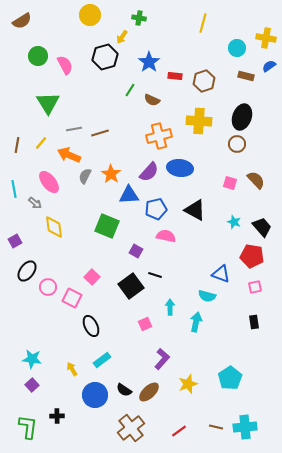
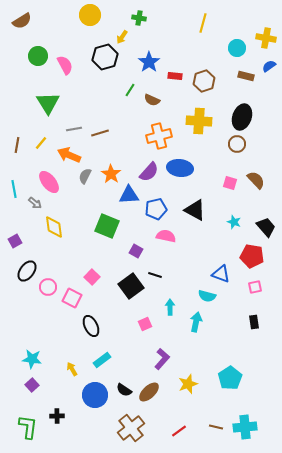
black trapezoid at (262, 227): moved 4 px right
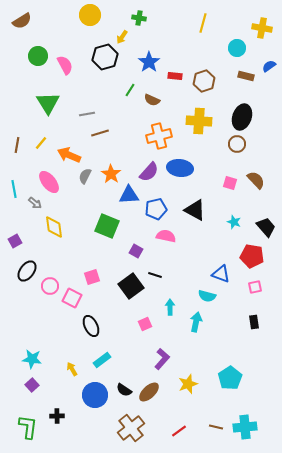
yellow cross at (266, 38): moved 4 px left, 10 px up
gray line at (74, 129): moved 13 px right, 15 px up
pink square at (92, 277): rotated 28 degrees clockwise
pink circle at (48, 287): moved 2 px right, 1 px up
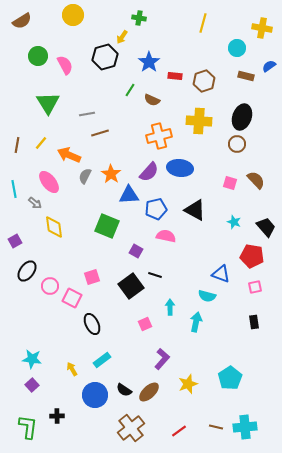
yellow circle at (90, 15): moved 17 px left
black ellipse at (91, 326): moved 1 px right, 2 px up
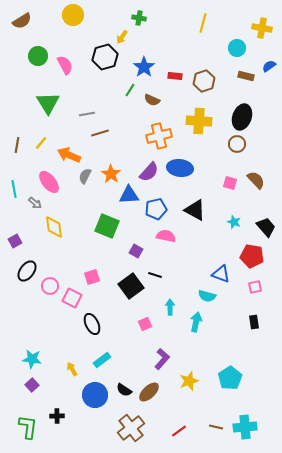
blue star at (149, 62): moved 5 px left, 5 px down
yellow star at (188, 384): moved 1 px right, 3 px up
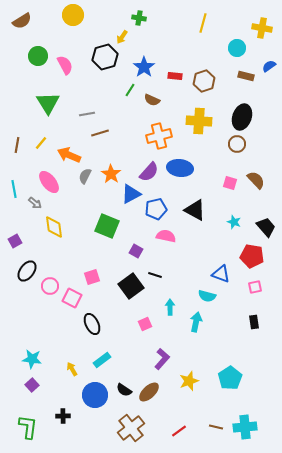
blue triangle at (129, 195): moved 2 px right, 1 px up; rotated 25 degrees counterclockwise
black cross at (57, 416): moved 6 px right
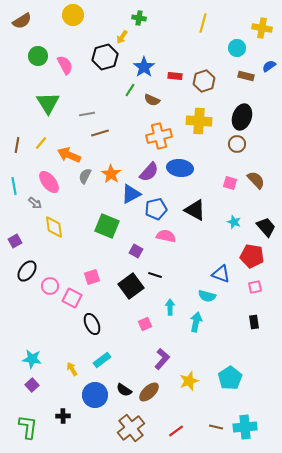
cyan line at (14, 189): moved 3 px up
red line at (179, 431): moved 3 px left
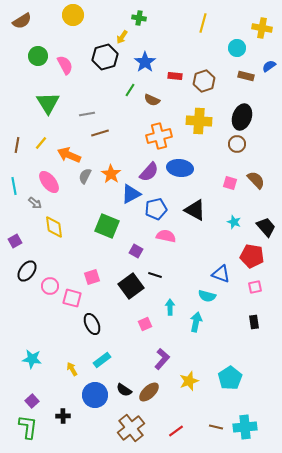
blue star at (144, 67): moved 1 px right, 5 px up
pink square at (72, 298): rotated 12 degrees counterclockwise
purple square at (32, 385): moved 16 px down
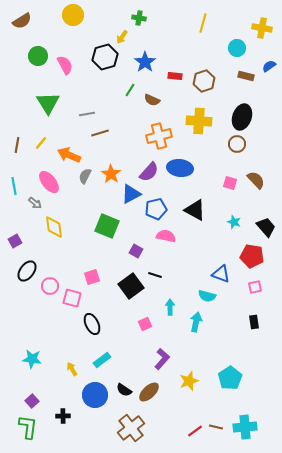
red line at (176, 431): moved 19 px right
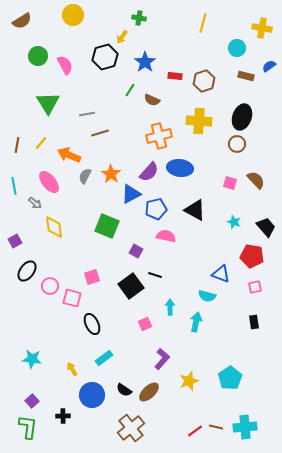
cyan rectangle at (102, 360): moved 2 px right, 2 px up
blue circle at (95, 395): moved 3 px left
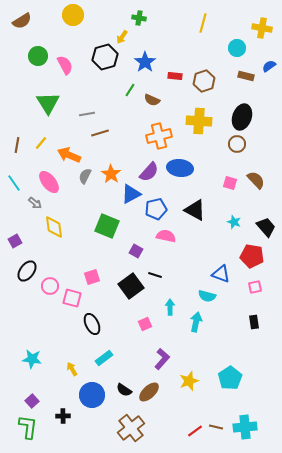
cyan line at (14, 186): moved 3 px up; rotated 24 degrees counterclockwise
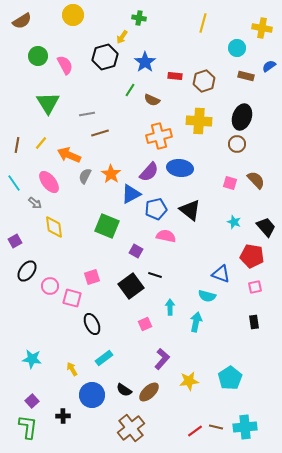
black triangle at (195, 210): moved 5 px left; rotated 10 degrees clockwise
yellow star at (189, 381): rotated 12 degrees clockwise
